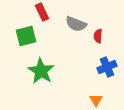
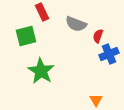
red semicircle: rotated 16 degrees clockwise
blue cross: moved 2 px right, 13 px up
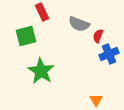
gray semicircle: moved 3 px right
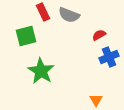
red rectangle: moved 1 px right
gray semicircle: moved 10 px left, 9 px up
red semicircle: moved 1 px right, 1 px up; rotated 40 degrees clockwise
blue cross: moved 3 px down
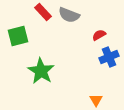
red rectangle: rotated 18 degrees counterclockwise
green square: moved 8 px left
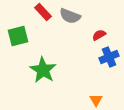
gray semicircle: moved 1 px right, 1 px down
green star: moved 2 px right, 1 px up
